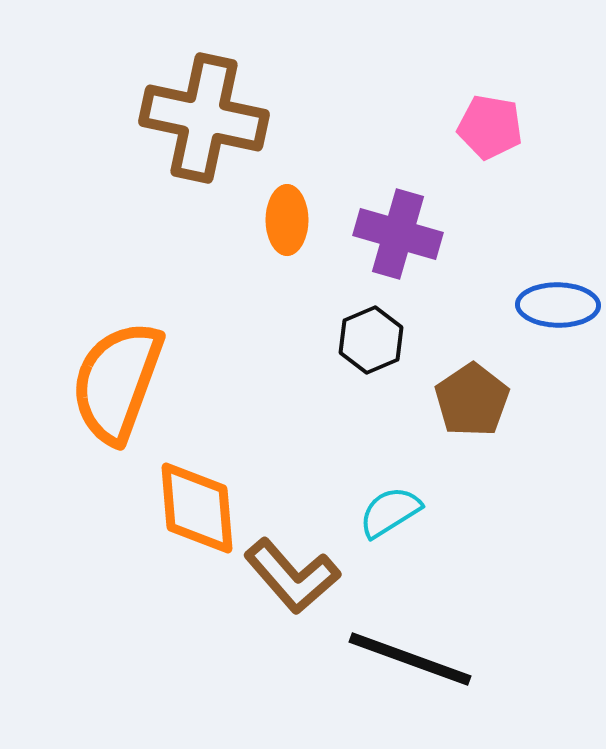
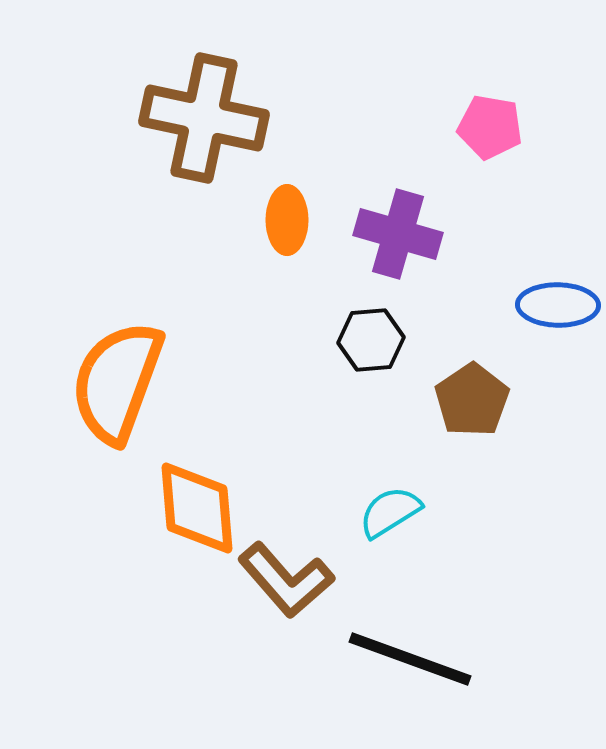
black hexagon: rotated 18 degrees clockwise
brown L-shape: moved 6 px left, 4 px down
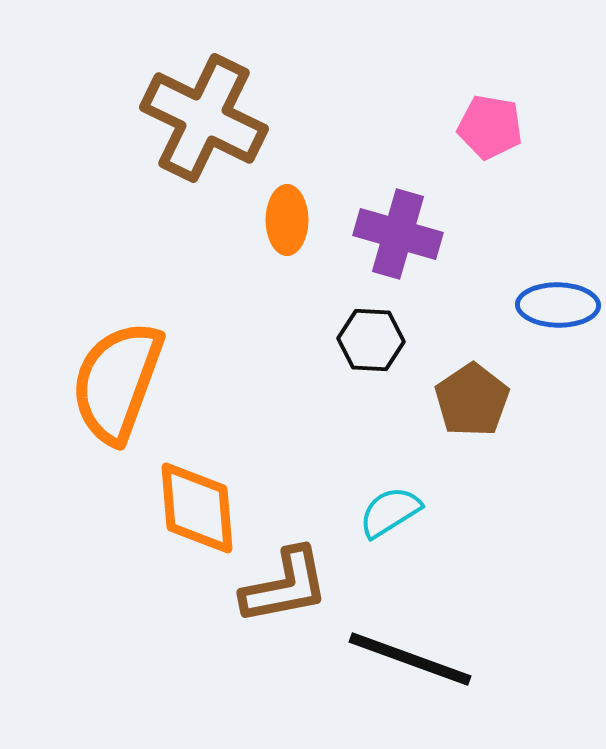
brown cross: rotated 14 degrees clockwise
black hexagon: rotated 8 degrees clockwise
brown L-shape: moved 1 px left, 6 px down; rotated 60 degrees counterclockwise
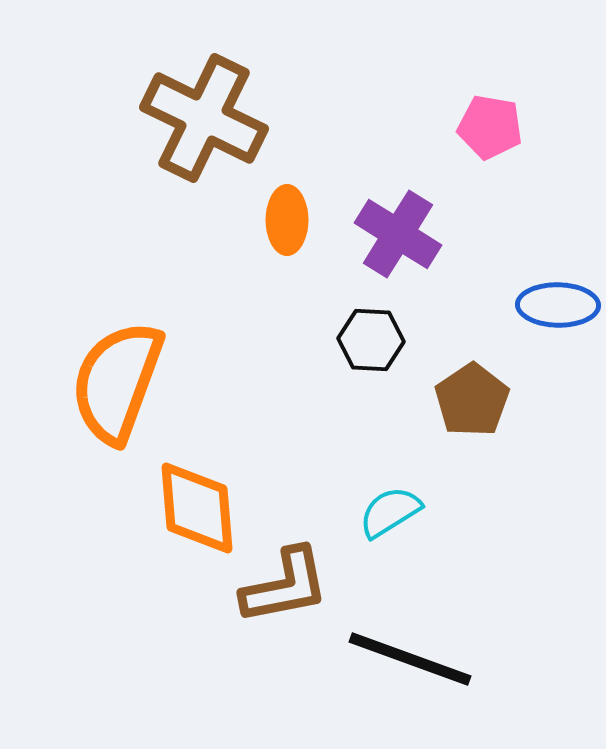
purple cross: rotated 16 degrees clockwise
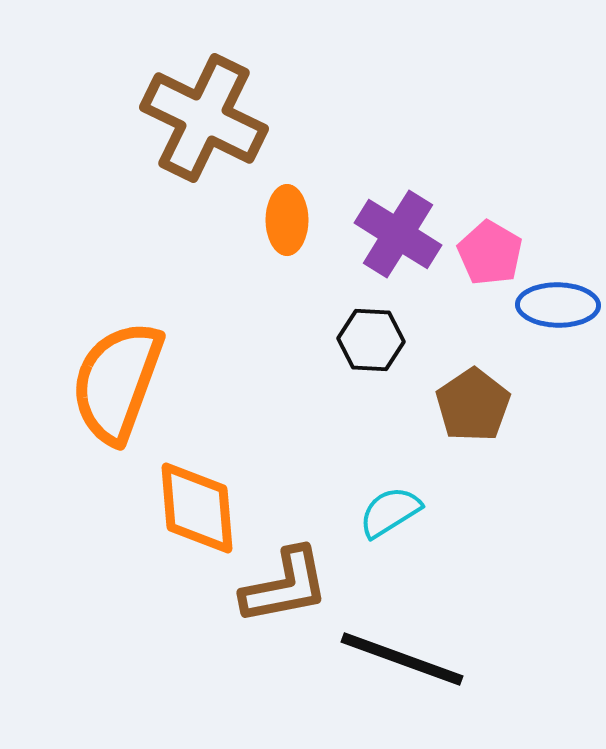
pink pentagon: moved 126 px down; rotated 20 degrees clockwise
brown pentagon: moved 1 px right, 5 px down
black line: moved 8 px left
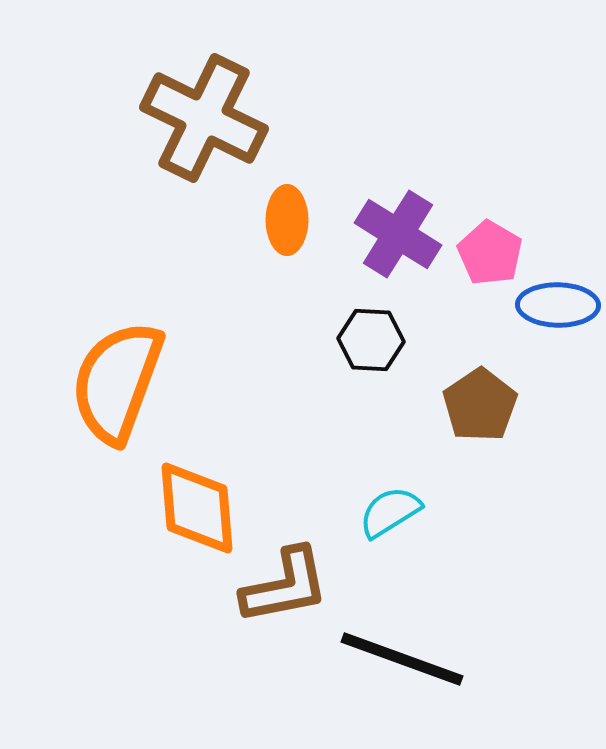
brown pentagon: moved 7 px right
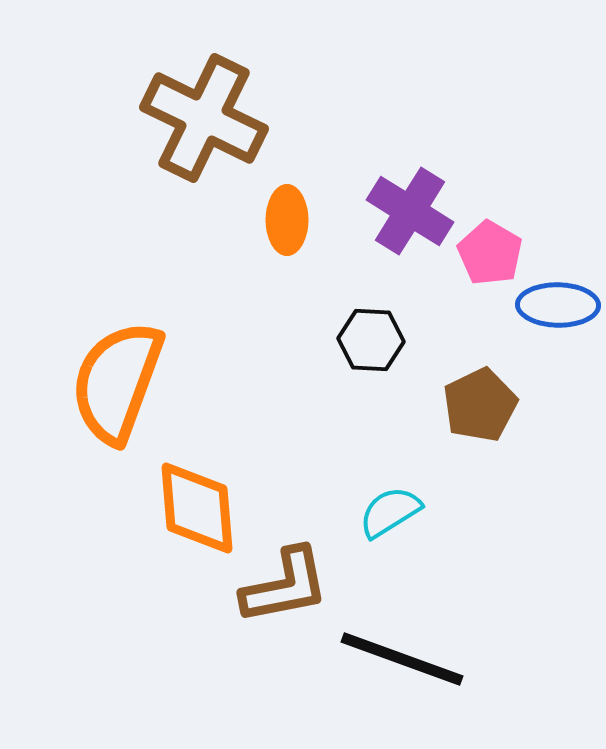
purple cross: moved 12 px right, 23 px up
brown pentagon: rotated 8 degrees clockwise
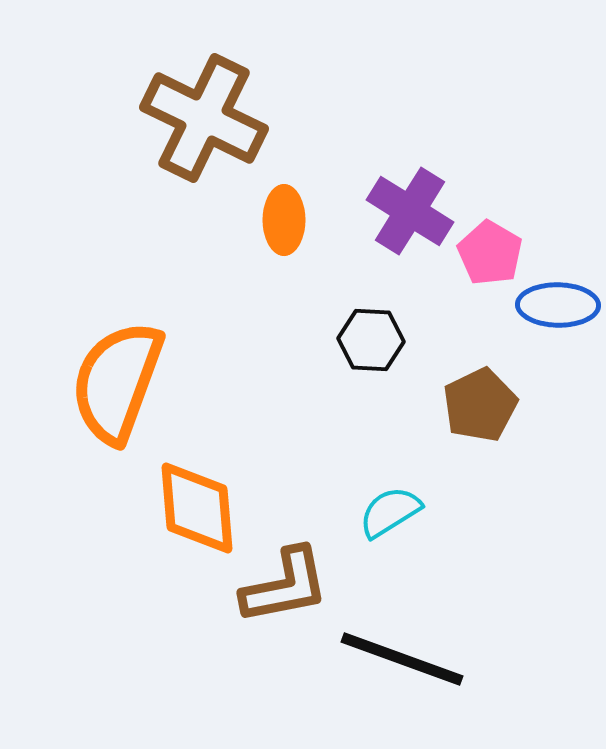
orange ellipse: moved 3 px left
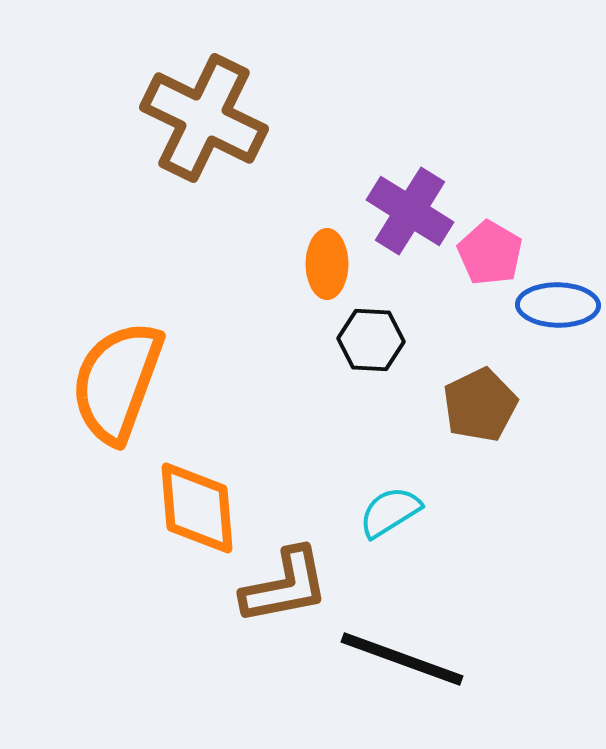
orange ellipse: moved 43 px right, 44 px down
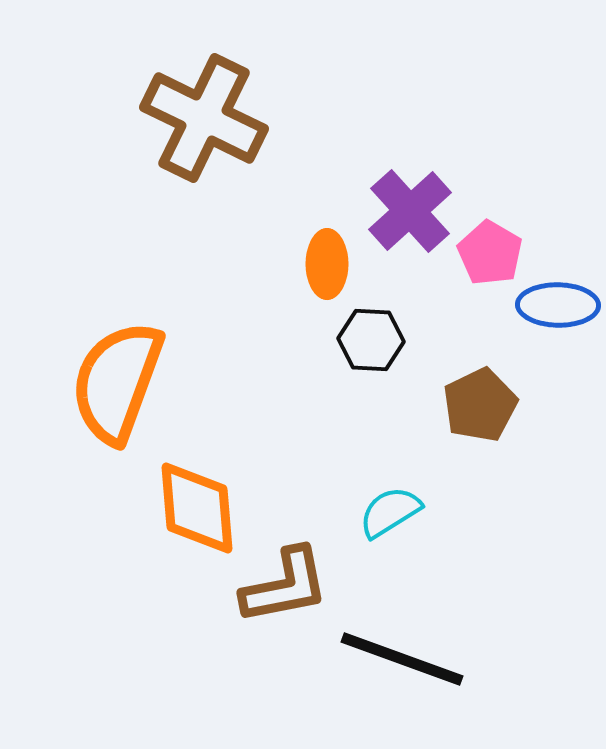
purple cross: rotated 16 degrees clockwise
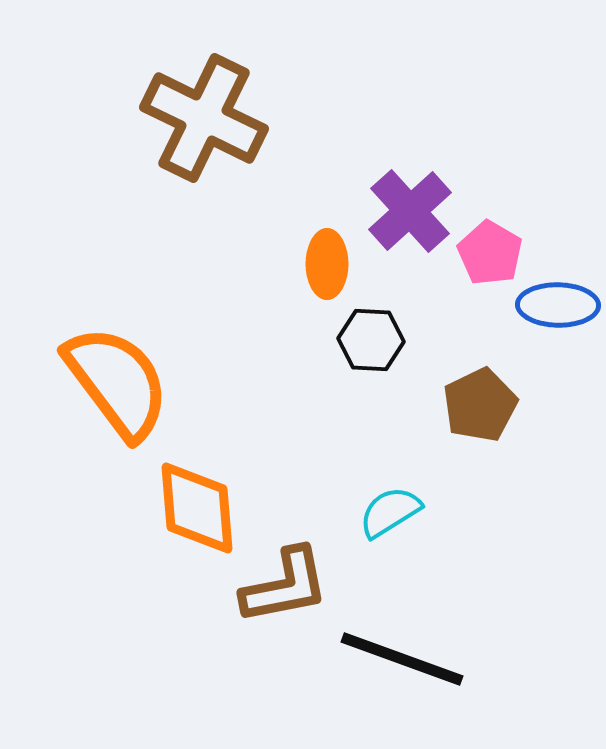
orange semicircle: rotated 123 degrees clockwise
